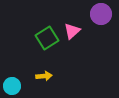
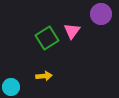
pink triangle: rotated 12 degrees counterclockwise
cyan circle: moved 1 px left, 1 px down
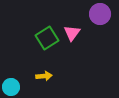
purple circle: moved 1 px left
pink triangle: moved 2 px down
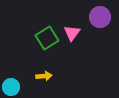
purple circle: moved 3 px down
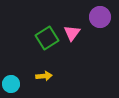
cyan circle: moved 3 px up
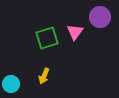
pink triangle: moved 3 px right, 1 px up
green square: rotated 15 degrees clockwise
yellow arrow: rotated 119 degrees clockwise
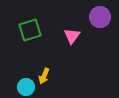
pink triangle: moved 3 px left, 4 px down
green square: moved 17 px left, 8 px up
cyan circle: moved 15 px right, 3 px down
